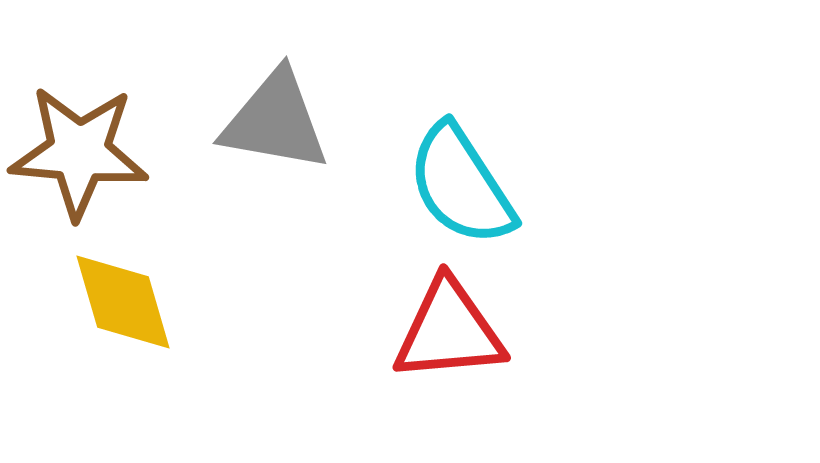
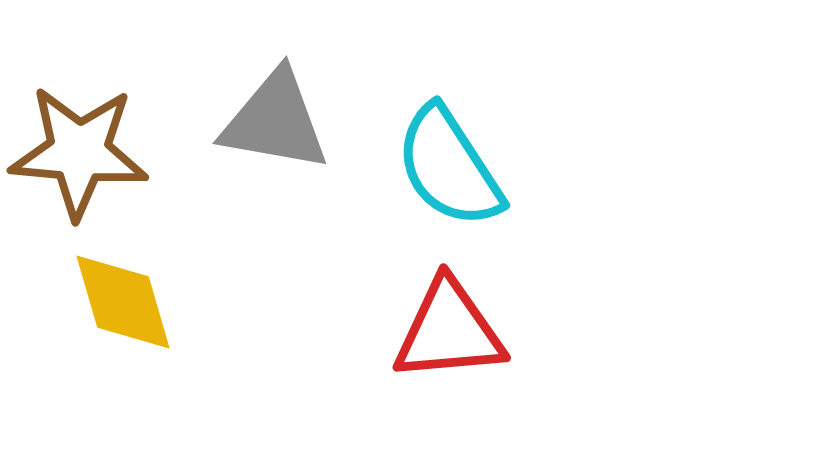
cyan semicircle: moved 12 px left, 18 px up
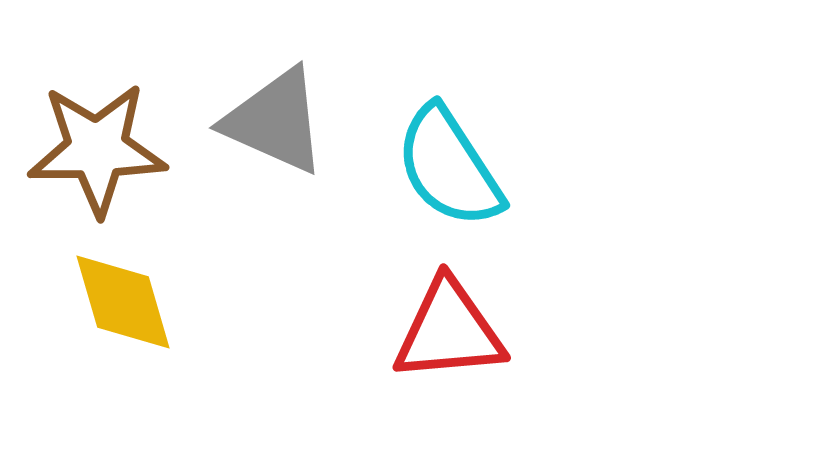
gray triangle: rotated 14 degrees clockwise
brown star: moved 18 px right, 3 px up; rotated 6 degrees counterclockwise
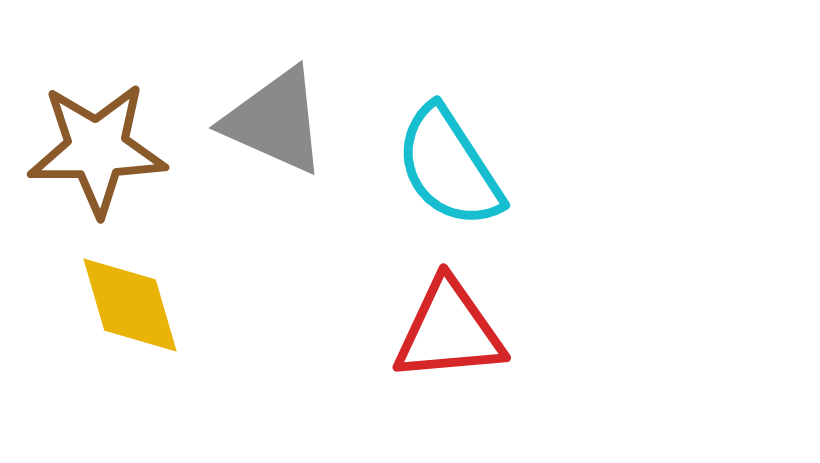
yellow diamond: moved 7 px right, 3 px down
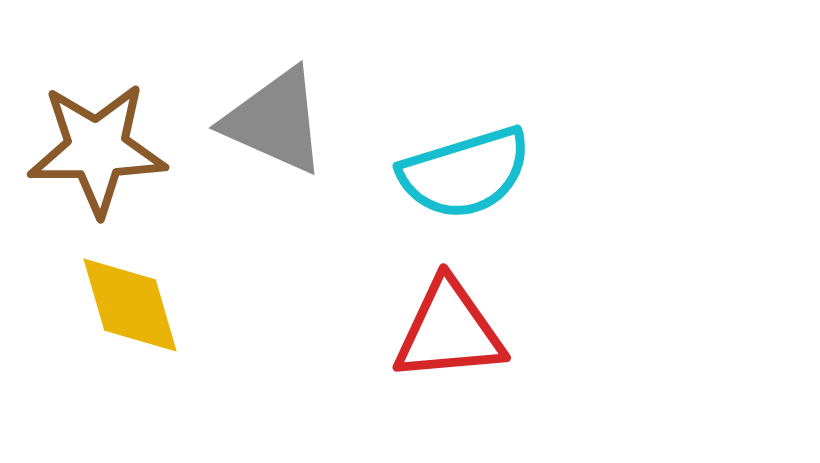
cyan semicircle: moved 16 px right, 6 px down; rotated 74 degrees counterclockwise
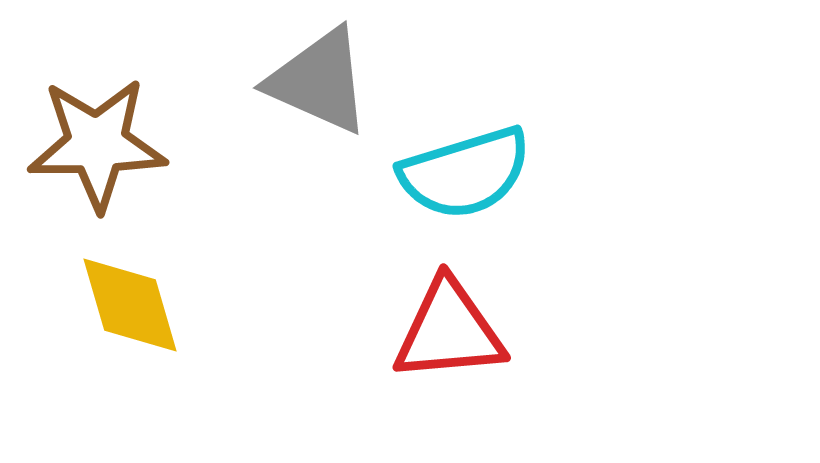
gray triangle: moved 44 px right, 40 px up
brown star: moved 5 px up
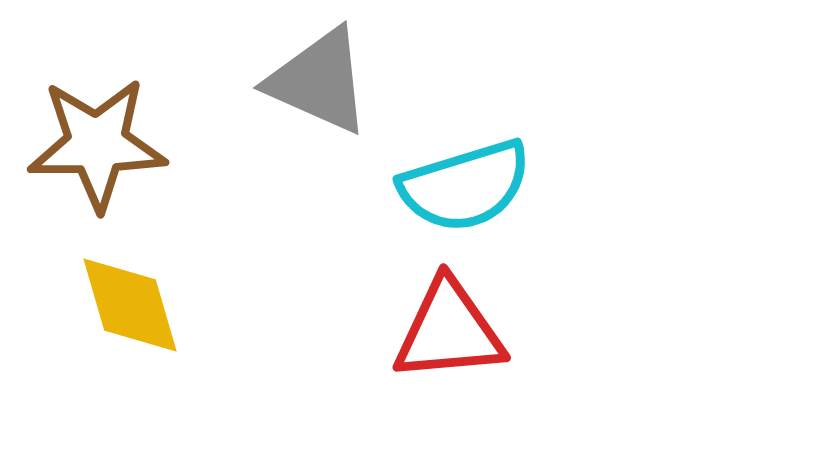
cyan semicircle: moved 13 px down
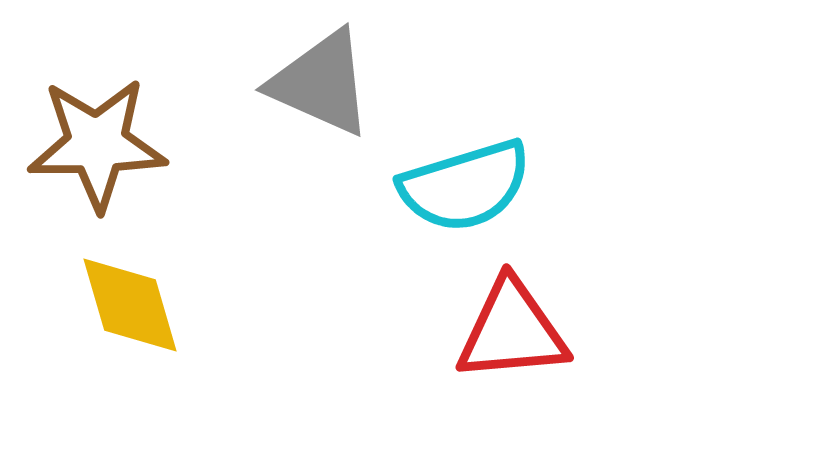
gray triangle: moved 2 px right, 2 px down
red triangle: moved 63 px right
